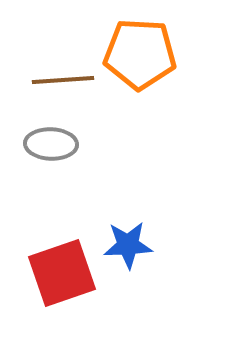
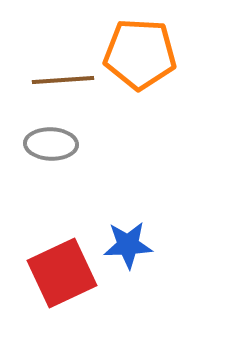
red square: rotated 6 degrees counterclockwise
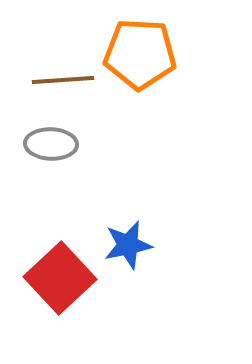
blue star: rotated 9 degrees counterclockwise
red square: moved 2 px left, 5 px down; rotated 18 degrees counterclockwise
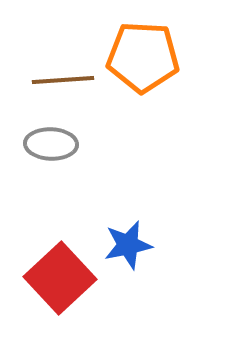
orange pentagon: moved 3 px right, 3 px down
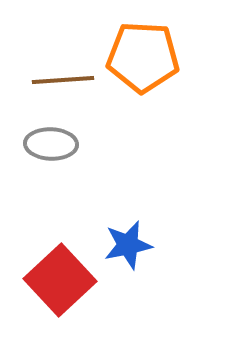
red square: moved 2 px down
